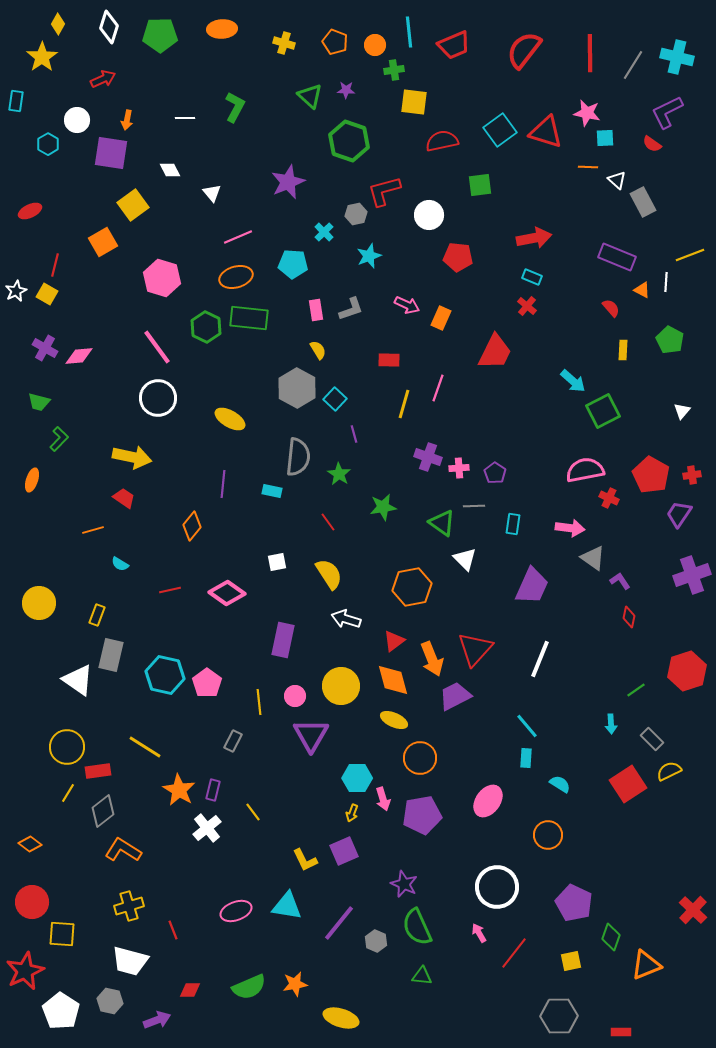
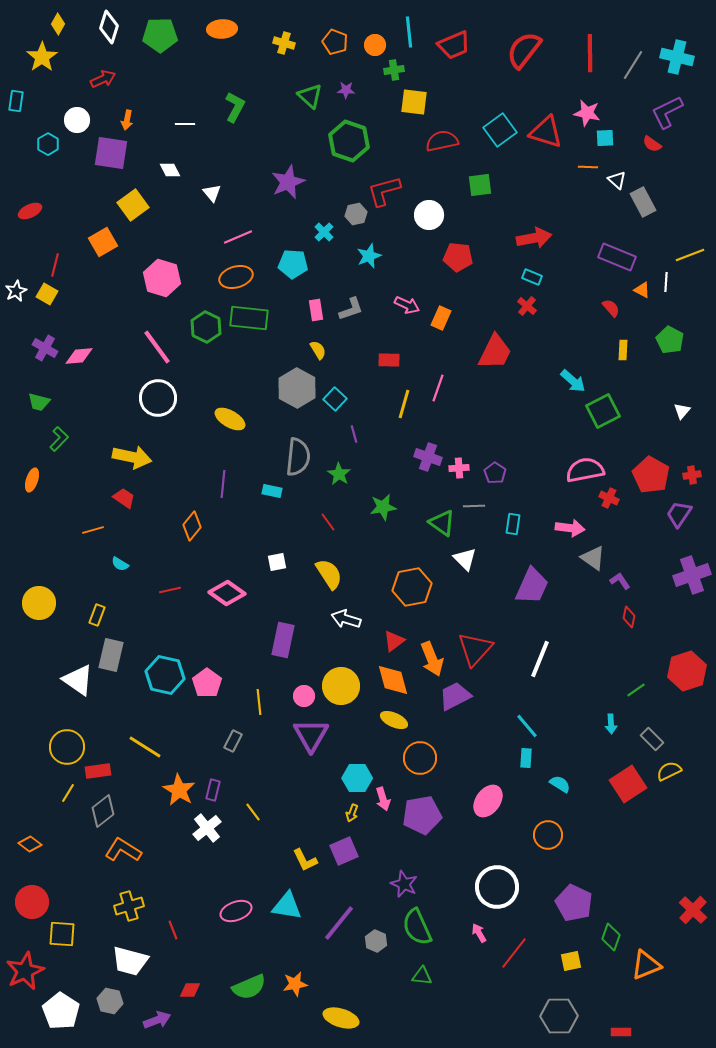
white line at (185, 118): moved 6 px down
pink circle at (295, 696): moved 9 px right
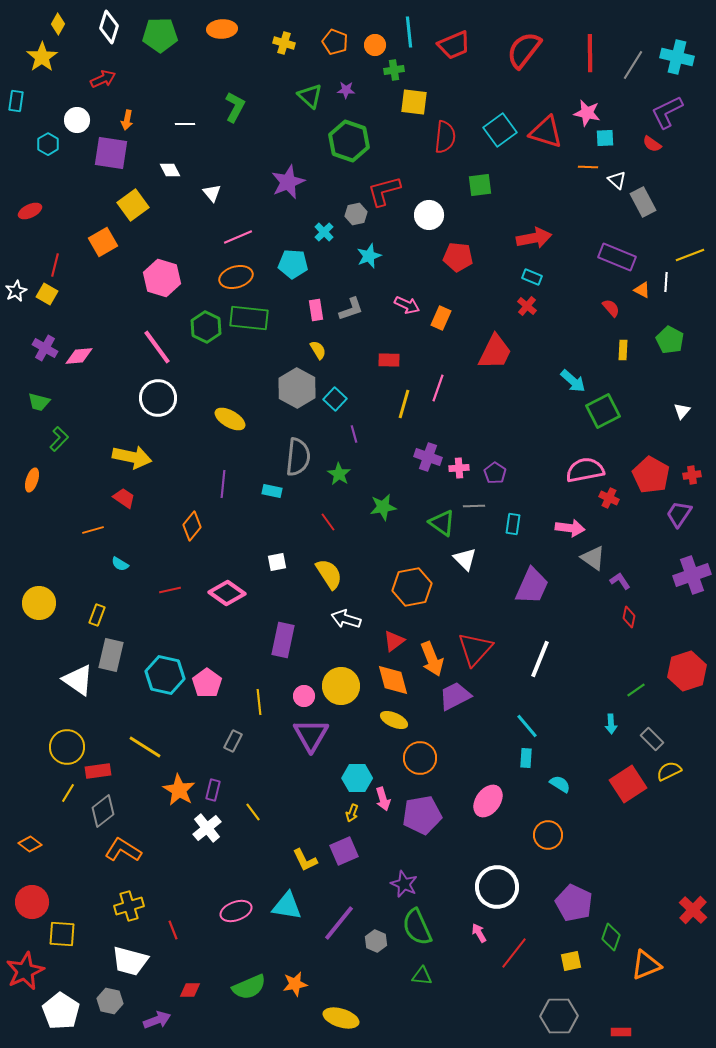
red semicircle at (442, 141): moved 3 px right, 4 px up; rotated 108 degrees clockwise
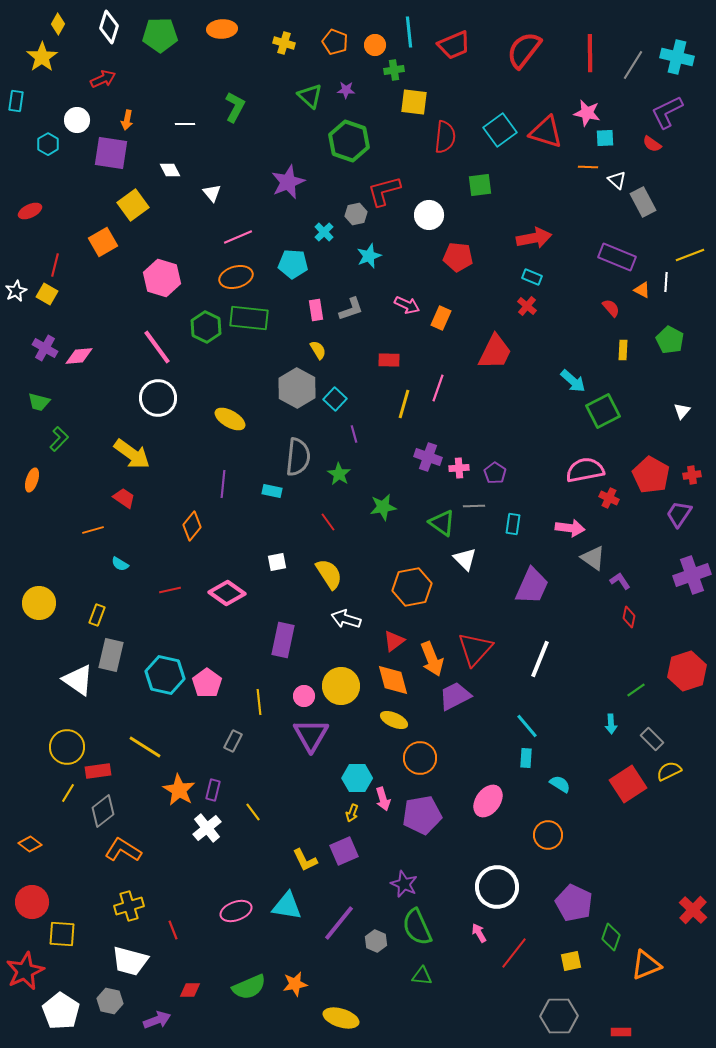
yellow arrow at (132, 457): moved 3 px up; rotated 24 degrees clockwise
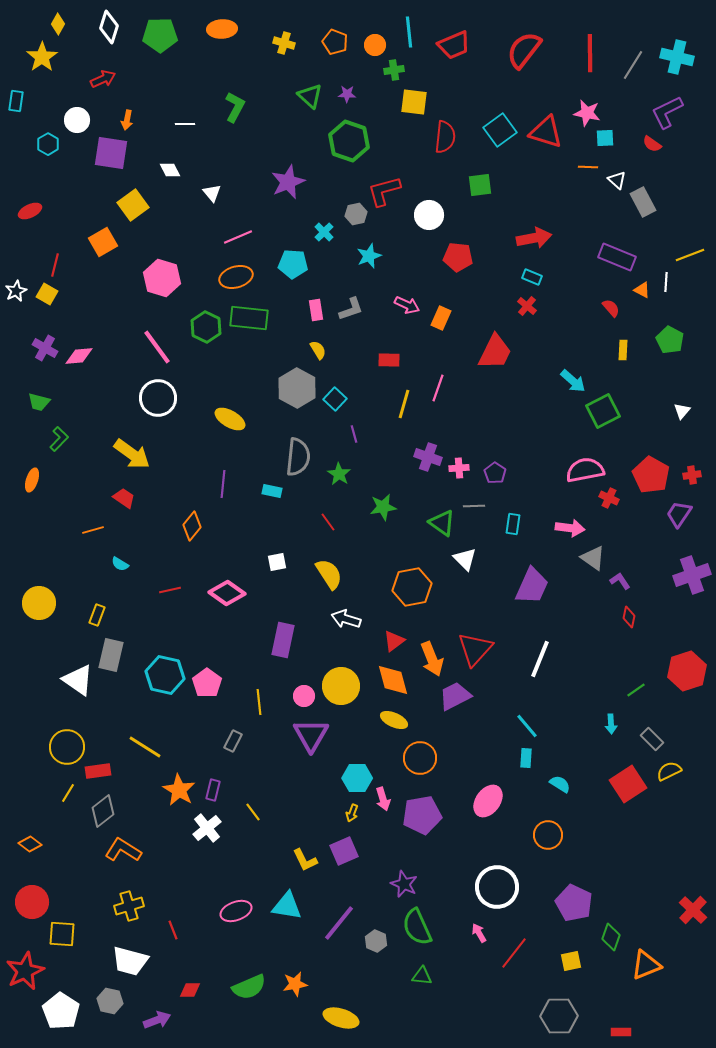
purple star at (346, 90): moved 1 px right, 4 px down
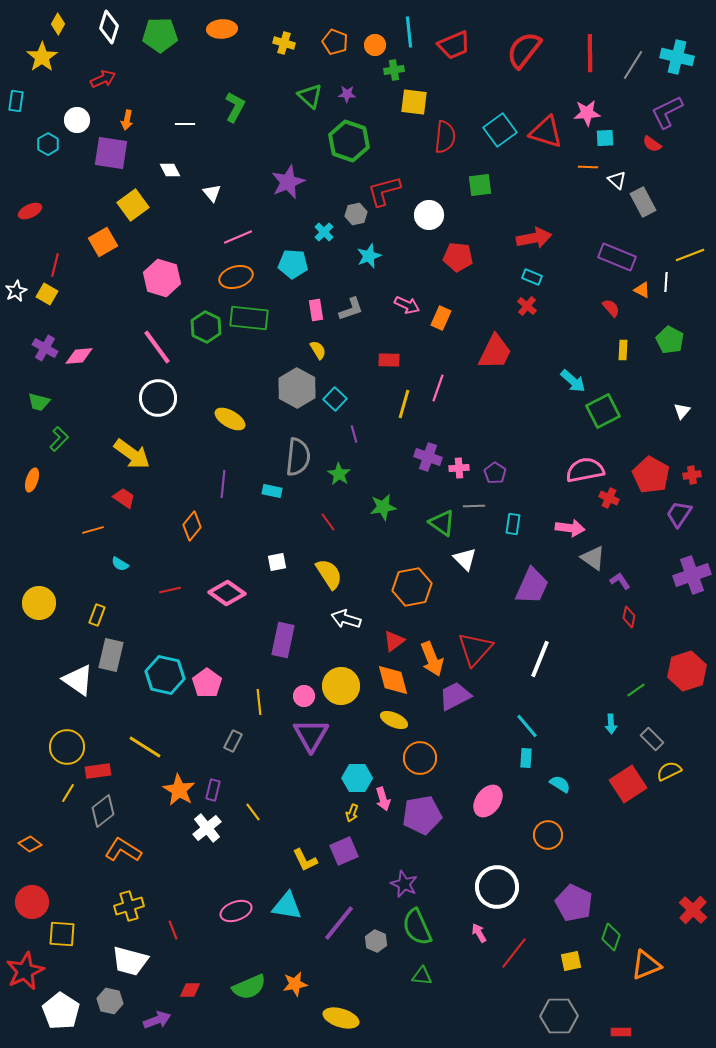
pink star at (587, 113): rotated 16 degrees counterclockwise
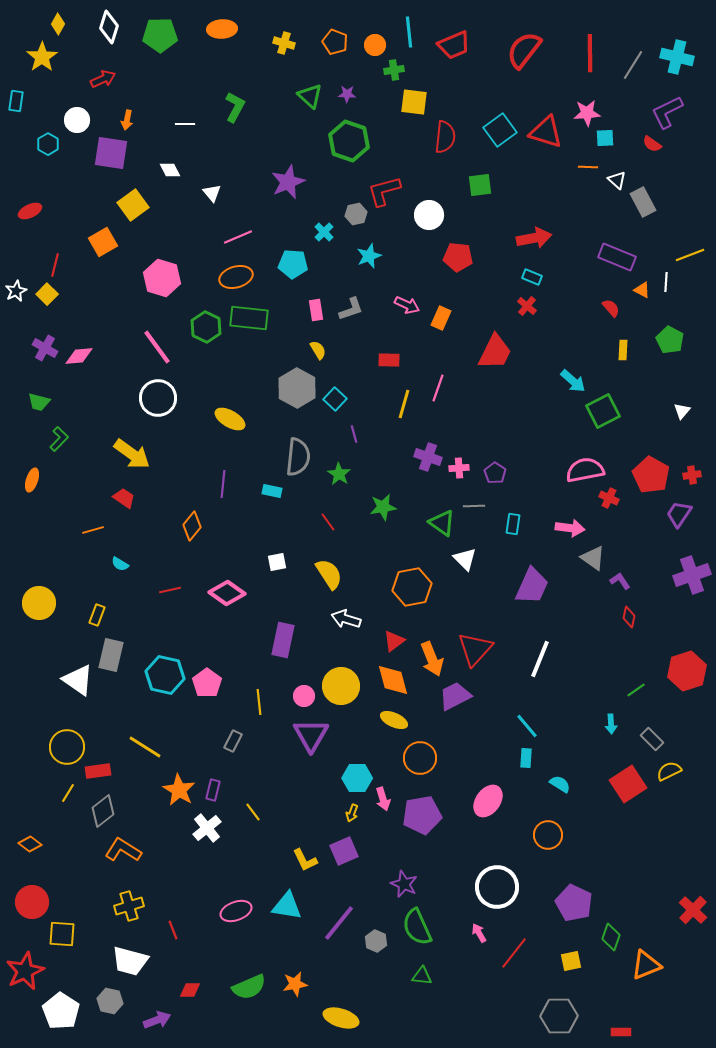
yellow square at (47, 294): rotated 15 degrees clockwise
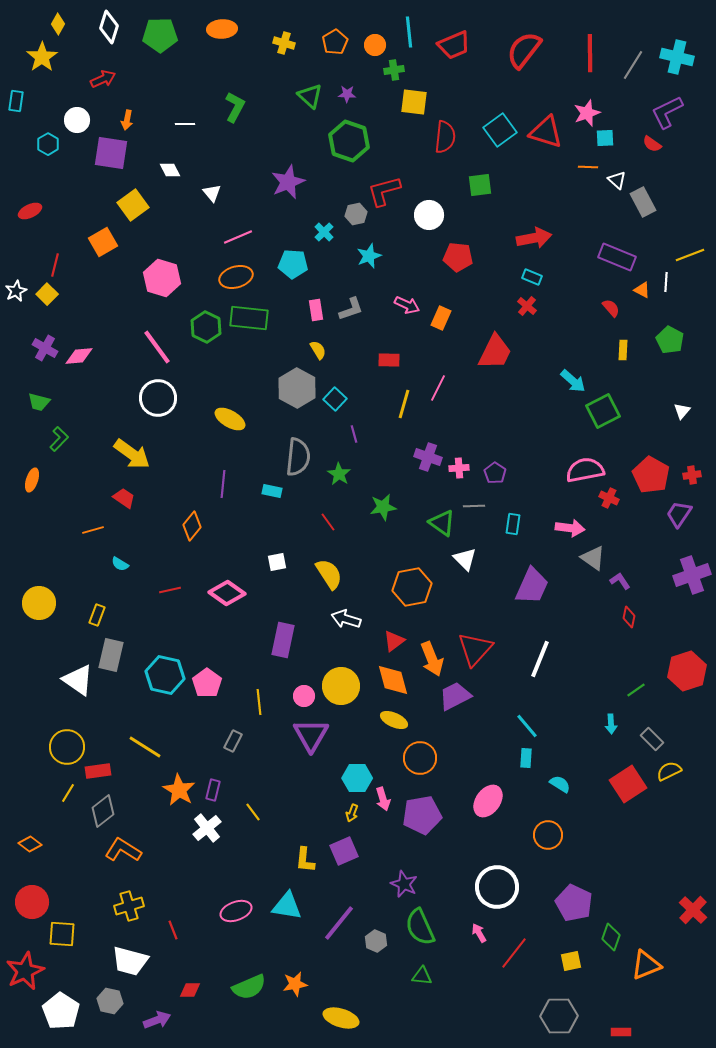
orange pentagon at (335, 42): rotated 20 degrees clockwise
pink star at (587, 113): rotated 16 degrees counterclockwise
pink line at (438, 388): rotated 8 degrees clockwise
yellow L-shape at (305, 860): rotated 32 degrees clockwise
green semicircle at (417, 927): moved 3 px right
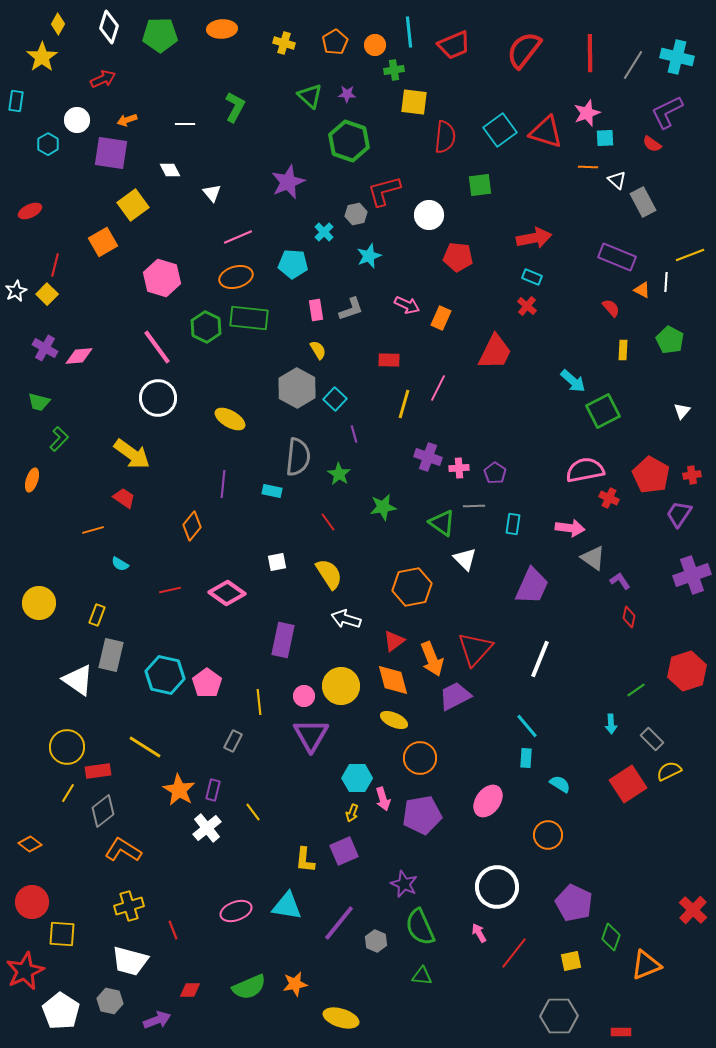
orange arrow at (127, 120): rotated 60 degrees clockwise
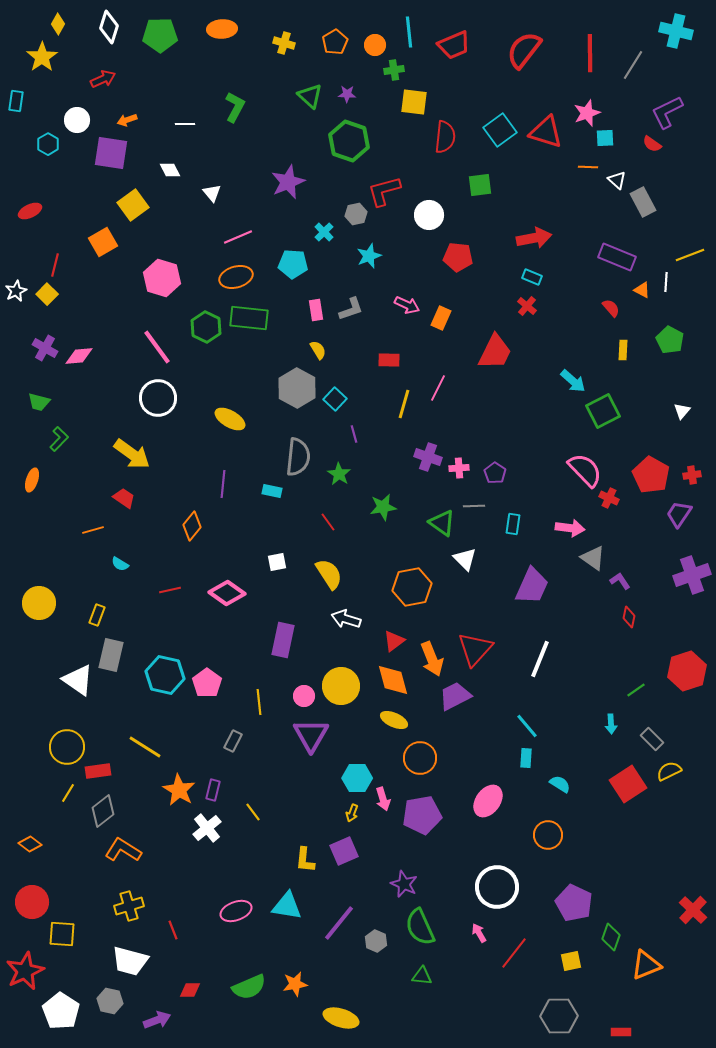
cyan cross at (677, 57): moved 1 px left, 26 px up
pink semicircle at (585, 470): rotated 57 degrees clockwise
